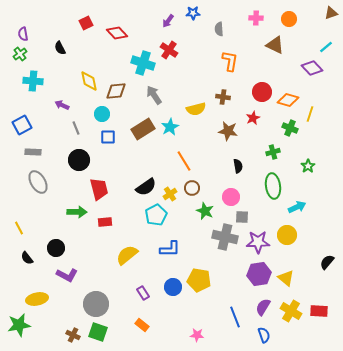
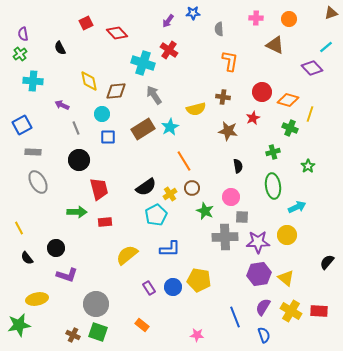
gray cross at (225, 237): rotated 15 degrees counterclockwise
purple L-shape at (67, 275): rotated 10 degrees counterclockwise
purple rectangle at (143, 293): moved 6 px right, 5 px up
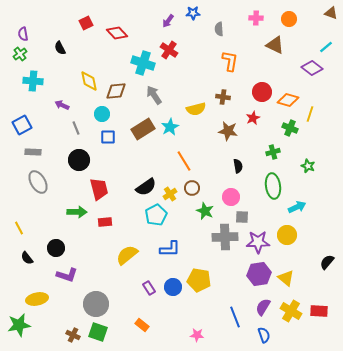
brown triangle at (331, 13): rotated 40 degrees clockwise
purple diamond at (312, 68): rotated 10 degrees counterclockwise
green star at (308, 166): rotated 16 degrees counterclockwise
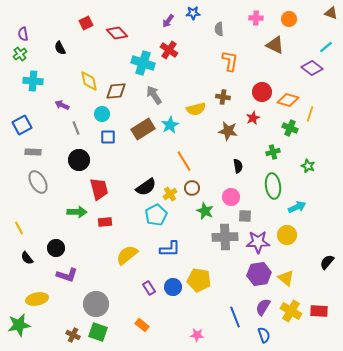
cyan star at (170, 127): moved 2 px up
gray square at (242, 217): moved 3 px right, 1 px up
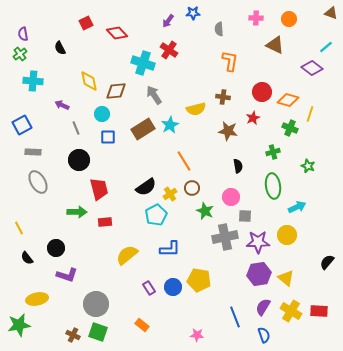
gray cross at (225, 237): rotated 10 degrees counterclockwise
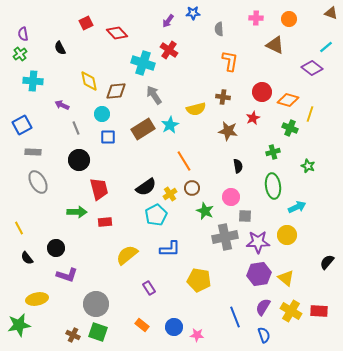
blue circle at (173, 287): moved 1 px right, 40 px down
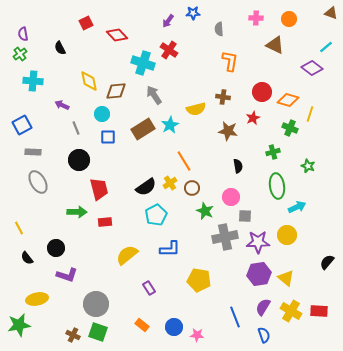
red diamond at (117, 33): moved 2 px down
green ellipse at (273, 186): moved 4 px right
yellow cross at (170, 194): moved 11 px up
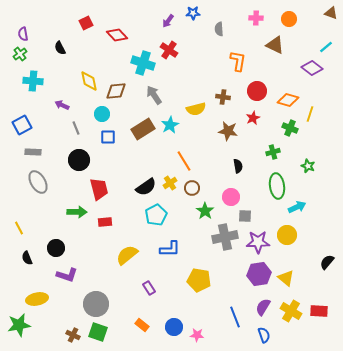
orange L-shape at (230, 61): moved 8 px right
red circle at (262, 92): moved 5 px left, 1 px up
green star at (205, 211): rotated 12 degrees clockwise
black semicircle at (27, 258): rotated 16 degrees clockwise
